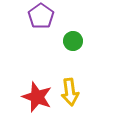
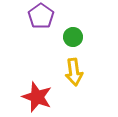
green circle: moved 4 px up
yellow arrow: moved 4 px right, 20 px up
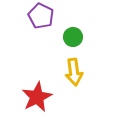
purple pentagon: rotated 10 degrees counterclockwise
red star: rotated 24 degrees clockwise
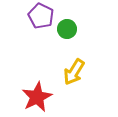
green circle: moved 6 px left, 8 px up
yellow arrow: rotated 40 degrees clockwise
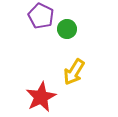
red star: moved 4 px right
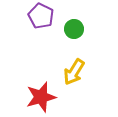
green circle: moved 7 px right
red star: rotated 12 degrees clockwise
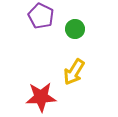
green circle: moved 1 px right
red star: rotated 12 degrees clockwise
